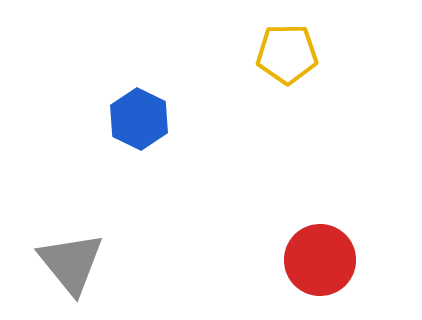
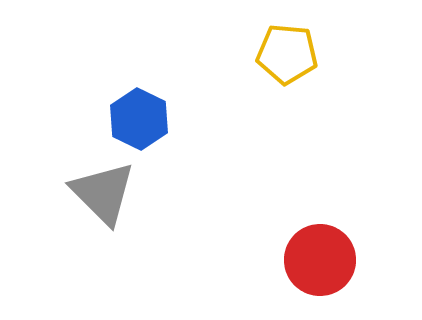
yellow pentagon: rotated 6 degrees clockwise
gray triangle: moved 32 px right, 70 px up; rotated 6 degrees counterclockwise
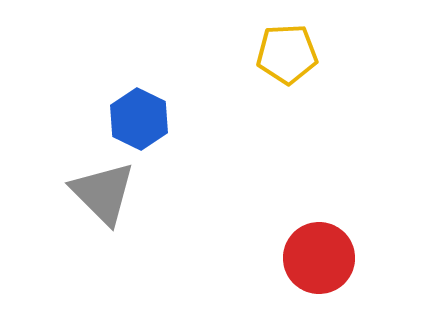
yellow pentagon: rotated 8 degrees counterclockwise
red circle: moved 1 px left, 2 px up
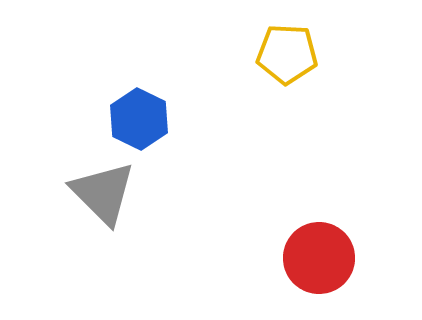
yellow pentagon: rotated 6 degrees clockwise
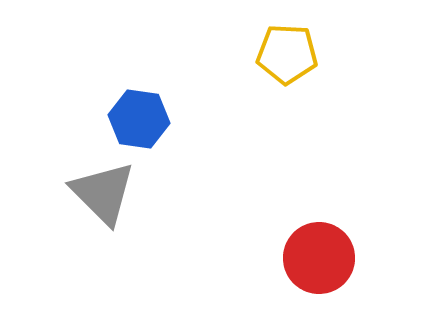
blue hexagon: rotated 18 degrees counterclockwise
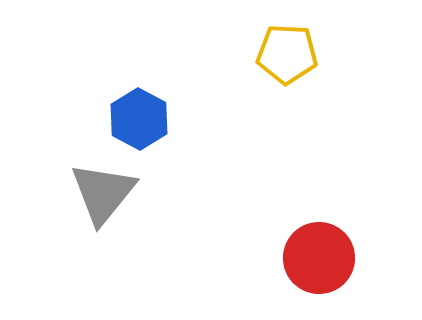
blue hexagon: rotated 20 degrees clockwise
gray triangle: rotated 24 degrees clockwise
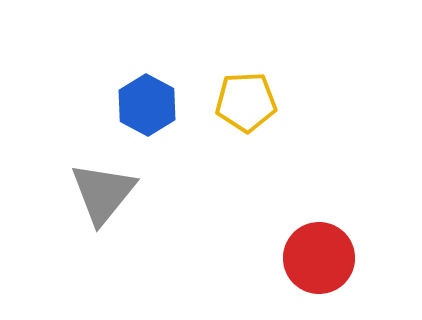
yellow pentagon: moved 41 px left, 48 px down; rotated 6 degrees counterclockwise
blue hexagon: moved 8 px right, 14 px up
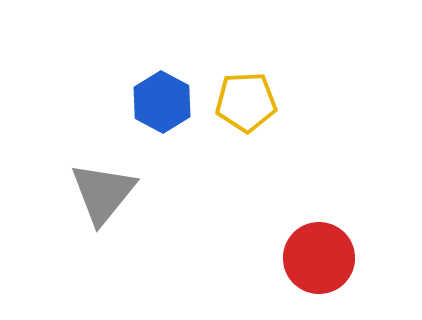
blue hexagon: moved 15 px right, 3 px up
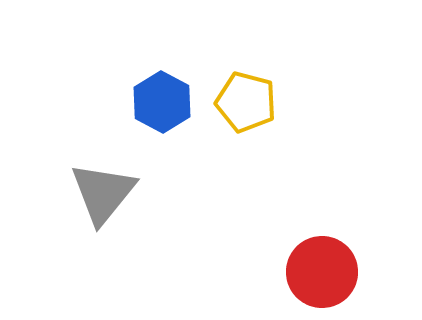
yellow pentagon: rotated 18 degrees clockwise
red circle: moved 3 px right, 14 px down
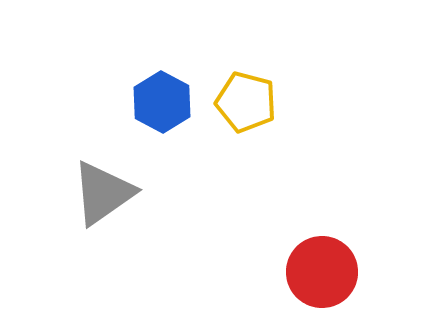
gray triangle: rotated 16 degrees clockwise
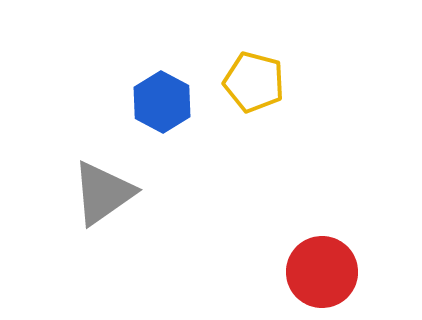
yellow pentagon: moved 8 px right, 20 px up
